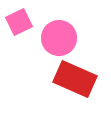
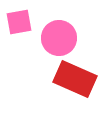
pink square: rotated 16 degrees clockwise
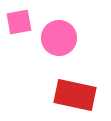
red rectangle: moved 16 px down; rotated 12 degrees counterclockwise
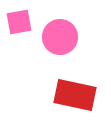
pink circle: moved 1 px right, 1 px up
